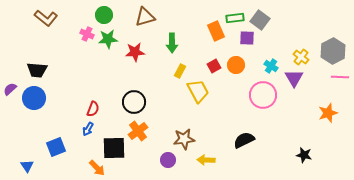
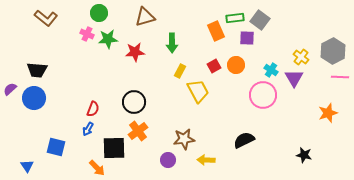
green circle: moved 5 px left, 2 px up
cyan cross: moved 4 px down
blue square: rotated 36 degrees clockwise
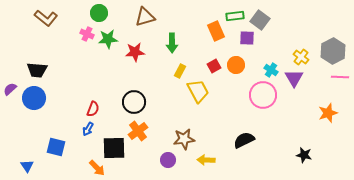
green rectangle: moved 2 px up
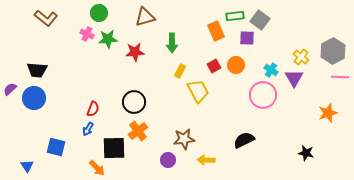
black star: moved 2 px right, 2 px up
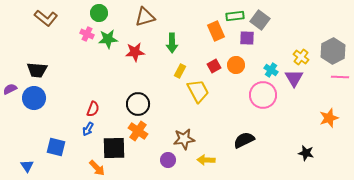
purple semicircle: rotated 16 degrees clockwise
black circle: moved 4 px right, 2 px down
orange star: moved 1 px right, 5 px down
orange cross: rotated 18 degrees counterclockwise
